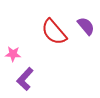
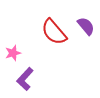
pink star: moved 1 px up; rotated 21 degrees counterclockwise
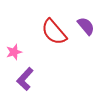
pink star: moved 1 px right, 1 px up
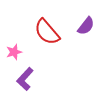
purple semicircle: rotated 78 degrees clockwise
red semicircle: moved 7 px left
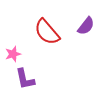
pink star: moved 1 px left, 2 px down
purple L-shape: rotated 55 degrees counterclockwise
